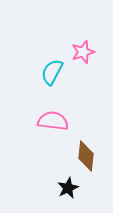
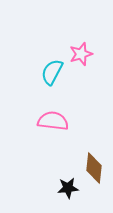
pink star: moved 2 px left, 2 px down
brown diamond: moved 8 px right, 12 px down
black star: rotated 20 degrees clockwise
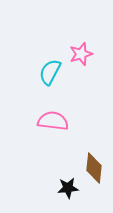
cyan semicircle: moved 2 px left
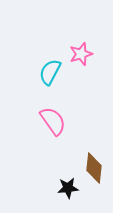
pink semicircle: rotated 48 degrees clockwise
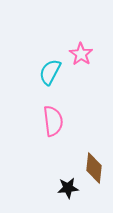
pink star: rotated 20 degrees counterclockwise
pink semicircle: rotated 28 degrees clockwise
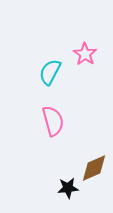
pink star: moved 4 px right
pink semicircle: rotated 8 degrees counterclockwise
brown diamond: rotated 60 degrees clockwise
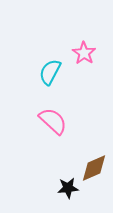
pink star: moved 1 px left, 1 px up
pink semicircle: rotated 32 degrees counterclockwise
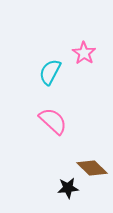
brown diamond: moved 2 px left; rotated 68 degrees clockwise
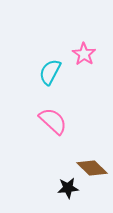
pink star: moved 1 px down
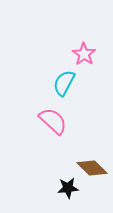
cyan semicircle: moved 14 px right, 11 px down
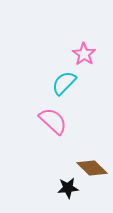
cyan semicircle: rotated 16 degrees clockwise
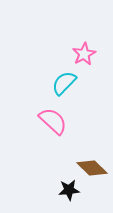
pink star: rotated 10 degrees clockwise
black star: moved 1 px right, 2 px down
